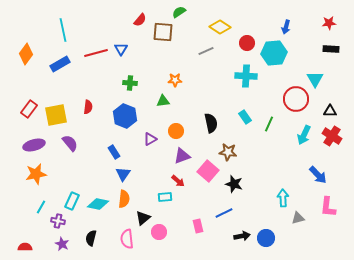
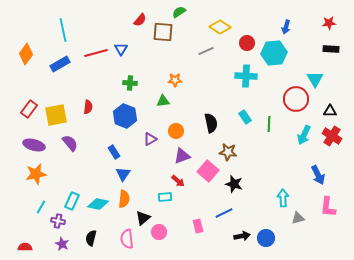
green line at (269, 124): rotated 21 degrees counterclockwise
purple ellipse at (34, 145): rotated 30 degrees clockwise
blue arrow at (318, 175): rotated 18 degrees clockwise
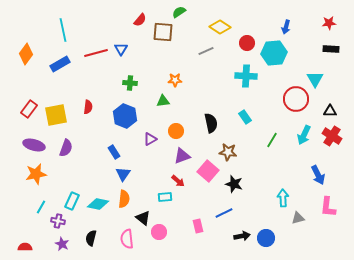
green line at (269, 124): moved 3 px right, 16 px down; rotated 28 degrees clockwise
purple semicircle at (70, 143): moved 4 px left, 5 px down; rotated 60 degrees clockwise
black triangle at (143, 218): rotated 42 degrees counterclockwise
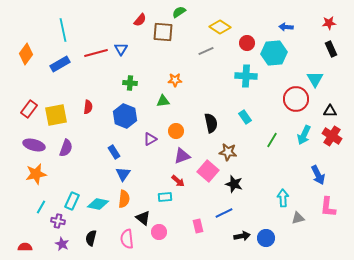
blue arrow at (286, 27): rotated 80 degrees clockwise
black rectangle at (331, 49): rotated 63 degrees clockwise
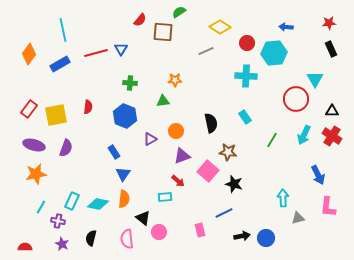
orange diamond at (26, 54): moved 3 px right
black triangle at (330, 111): moved 2 px right
pink rectangle at (198, 226): moved 2 px right, 4 px down
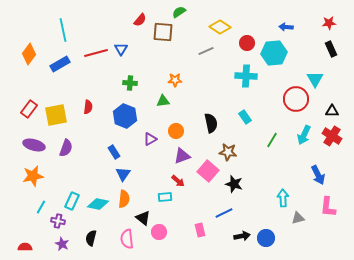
orange star at (36, 174): moved 3 px left, 2 px down
